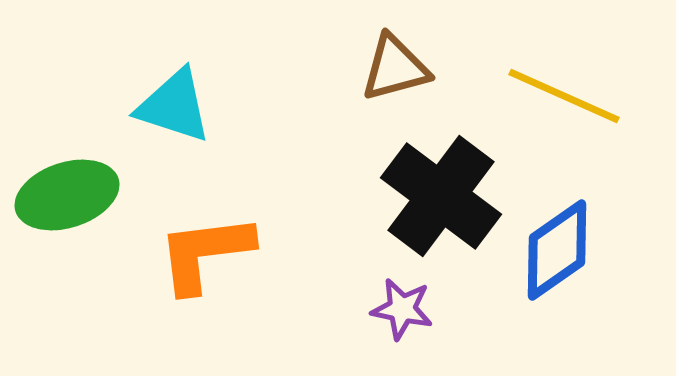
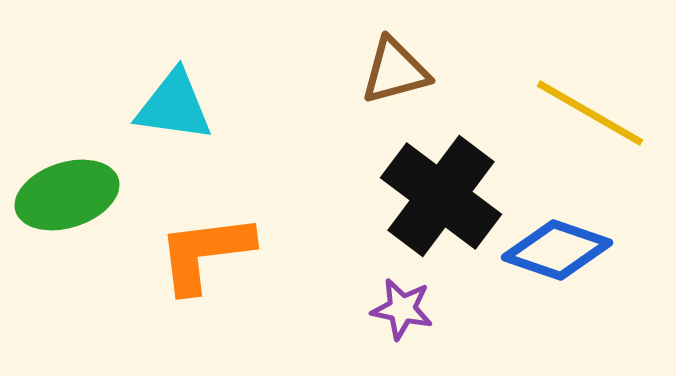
brown triangle: moved 3 px down
yellow line: moved 26 px right, 17 px down; rotated 6 degrees clockwise
cyan triangle: rotated 10 degrees counterclockwise
blue diamond: rotated 54 degrees clockwise
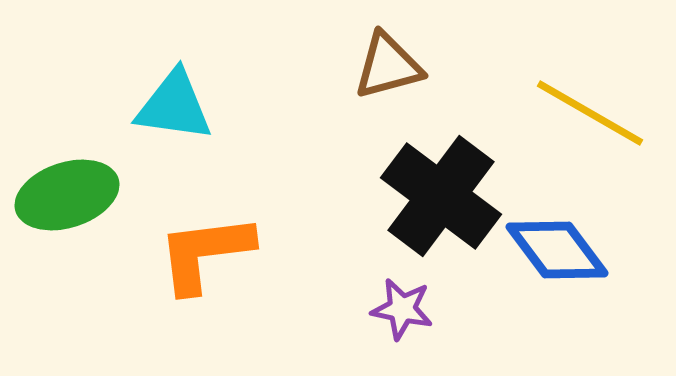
brown triangle: moved 7 px left, 5 px up
blue diamond: rotated 34 degrees clockwise
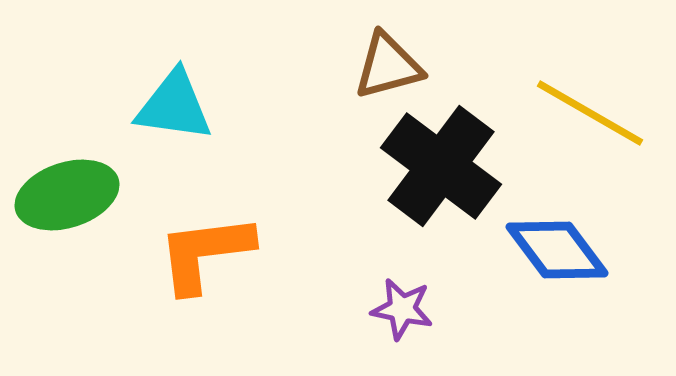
black cross: moved 30 px up
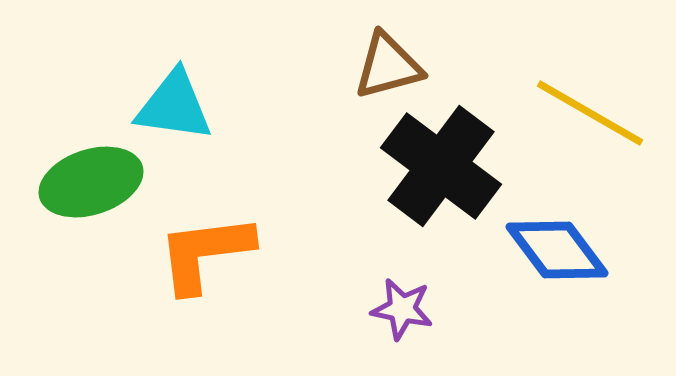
green ellipse: moved 24 px right, 13 px up
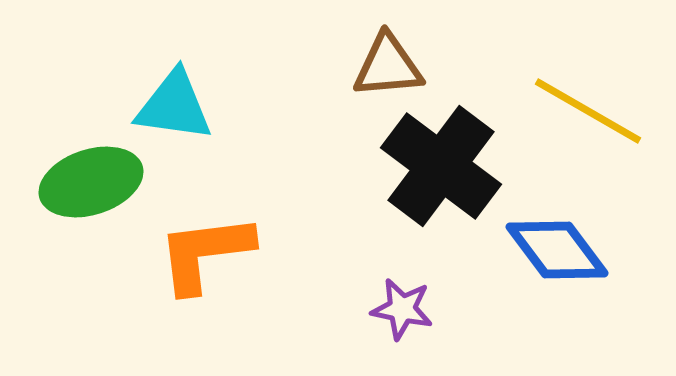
brown triangle: rotated 10 degrees clockwise
yellow line: moved 2 px left, 2 px up
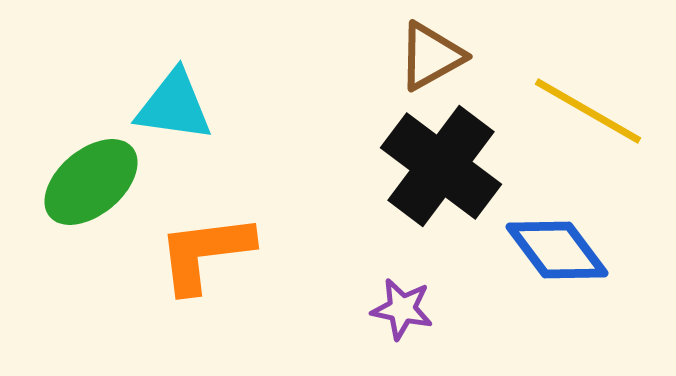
brown triangle: moved 43 px right, 10 px up; rotated 24 degrees counterclockwise
green ellipse: rotated 22 degrees counterclockwise
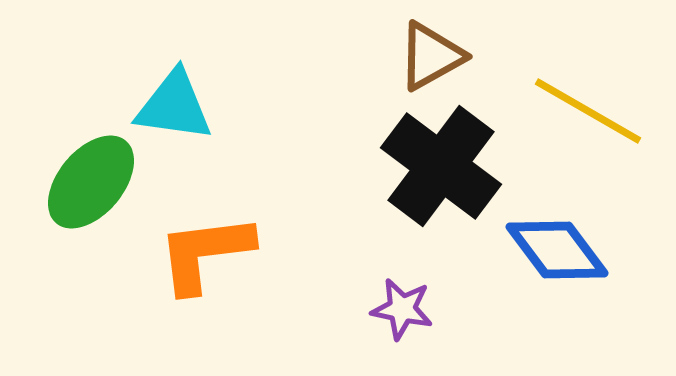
green ellipse: rotated 10 degrees counterclockwise
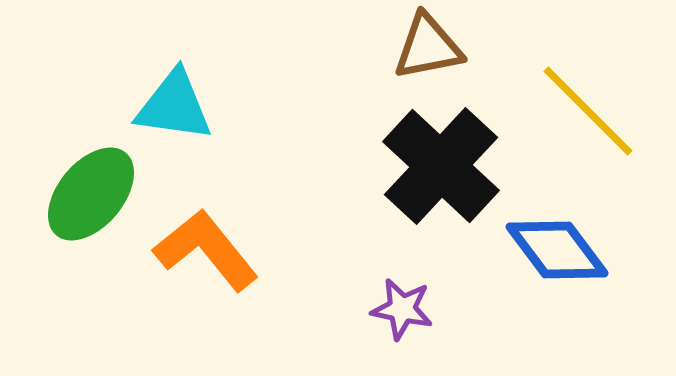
brown triangle: moved 3 px left, 9 px up; rotated 18 degrees clockwise
yellow line: rotated 15 degrees clockwise
black cross: rotated 6 degrees clockwise
green ellipse: moved 12 px down
orange L-shape: moved 1 px right, 3 px up; rotated 58 degrees clockwise
